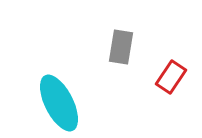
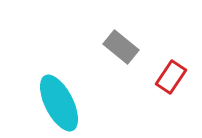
gray rectangle: rotated 60 degrees counterclockwise
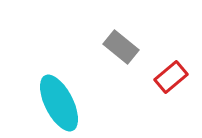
red rectangle: rotated 16 degrees clockwise
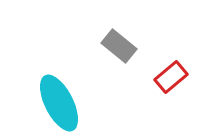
gray rectangle: moved 2 px left, 1 px up
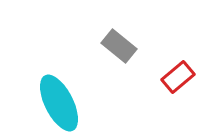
red rectangle: moved 7 px right
